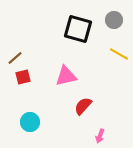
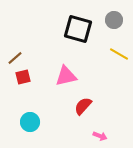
pink arrow: rotated 88 degrees counterclockwise
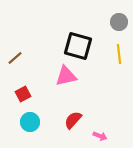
gray circle: moved 5 px right, 2 px down
black square: moved 17 px down
yellow line: rotated 54 degrees clockwise
red square: moved 17 px down; rotated 14 degrees counterclockwise
red semicircle: moved 10 px left, 14 px down
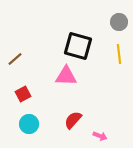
brown line: moved 1 px down
pink triangle: rotated 15 degrees clockwise
cyan circle: moved 1 px left, 2 px down
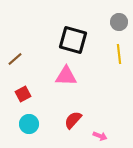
black square: moved 5 px left, 6 px up
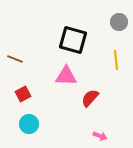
yellow line: moved 3 px left, 6 px down
brown line: rotated 63 degrees clockwise
red semicircle: moved 17 px right, 22 px up
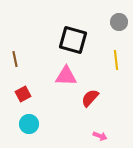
brown line: rotated 56 degrees clockwise
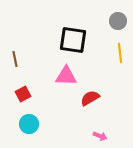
gray circle: moved 1 px left, 1 px up
black square: rotated 8 degrees counterclockwise
yellow line: moved 4 px right, 7 px up
red semicircle: rotated 18 degrees clockwise
